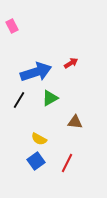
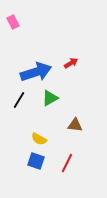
pink rectangle: moved 1 px right, 4 px up
brown triangle: moved 3 px down
blue square: rotated 36 degrees counterclockwise
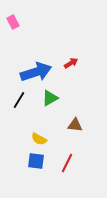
blue square: rotated 12 degrees counterclockwise
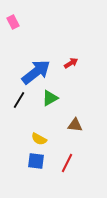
blue arrow: rotated 20 degrees counterclockwise
